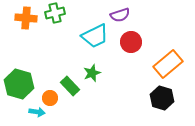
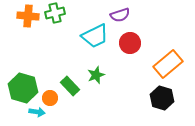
orange cross: moved 2 px right, 2 px up
red circle: moved 1 px left, 1 px down
green star: moved 4 px right, 2 px down
green hexagon: moved 4 px right, 4 px down
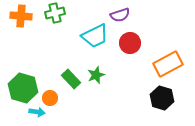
orange cross: moved 7 px left
orange rectangle: rotated 12 degrees clockwise
green rectangle: moved 1 px right, 7 px up
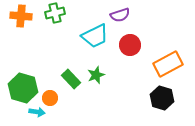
red circle: moved 2 px down
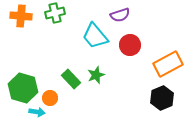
cyan trapezoid: rotated 76 degrees clockwise
black hexagon: rotated 20 degrees clockwise
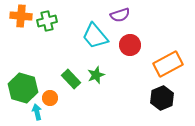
green cross: moved 8 px left, 8 px down
cyan arrow: rotated 112 degrees counterclockwise
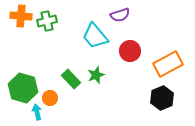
red circle: moved 6 px down
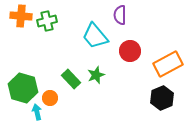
purple semicircle: rotated 108 degrees clockwise
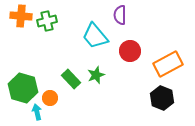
black hexagon: rotated 15 degrees counterclockwise
